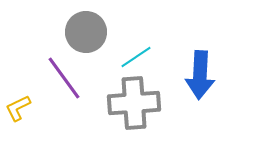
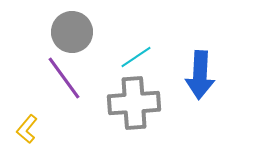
gray circle: moved 14 px left
yellow L-shape: moved 9 px right, 21 px down; rotated 24 degrees counterclockwise
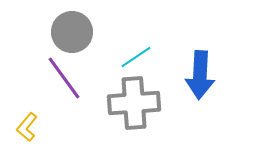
yellow L-shape: moved 2 px up
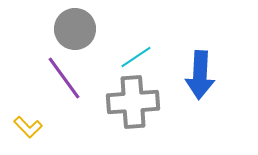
gray circle: moved 3 px right, 3 px up
gray cross: moved 1 px left, 1 px up
yellow L-shape: moved 1 px right; rotated 84 degrees counterclockwise
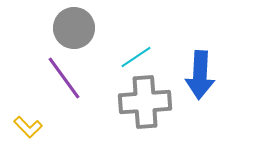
gray circle: moved 1 px left, 1 px up
gray cross: moved 12 px right
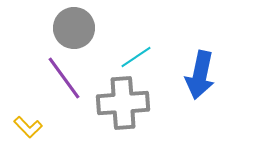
blue arrow: rotated 9 degrees clockwise
gray cross: moved 22 px left, 1 px down
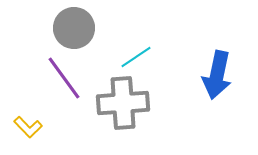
blue arrow: moved 17 px right
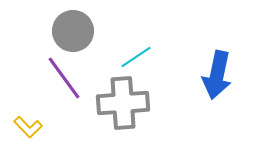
gray circle: moved 1 px left, 3 px down
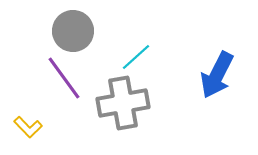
cyan line: rotated 8 degrees counterclockwise
blue arrow: rotated 15 degrees clockwise
gray cross: rotated 6 degrees counterclockwise
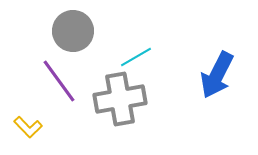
cyan line: rotated 12 degrees clockwise
purple line: moved 5 px left, 3 px down
gray cross: moved 3 px left, 4 px up
